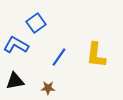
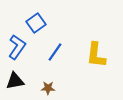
blue L-shape: moved 1 px right, 2 px down; rotated 95 degrees clockwise
blue line: moved 4 px left, 5 px up
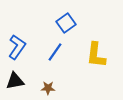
blue square: moved 30 px right
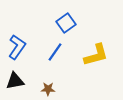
yellow L-shape: rotated 112 degrees counterclockwise
brown star: moved 1 px down
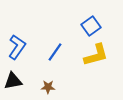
blue square: moved 25 px right, 3 px down
black triangle: moved 2 px left
brown star: moved 2 px up
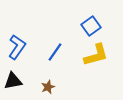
brown star: rotated 24 degrees counterclockwise
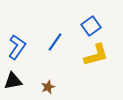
blue line: moved 10 px up
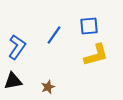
blue square: moved 2 px left; rotated 30 degrees clockwise
blue line: moved 1 px left, 7 px up
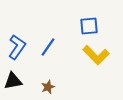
blue line: moved 6 px left, 12 px down
yellow L-shape: rotated 60 degrees clockwise
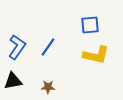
blue square: moved 1 px right, 1 px up
yellow L-shape: rotated 32 degrees counterclockwise
brown star: rotated 24 degrees clockwise
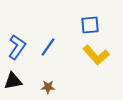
yellow L-shape: rotated 36 degrees clockwise
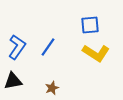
yellow L-shape: moved 2 px up; rotated 16 degrees counterclockwise
brown star: moved 4 px right, 1 px down; rotated 24 degrees counterclockwise
